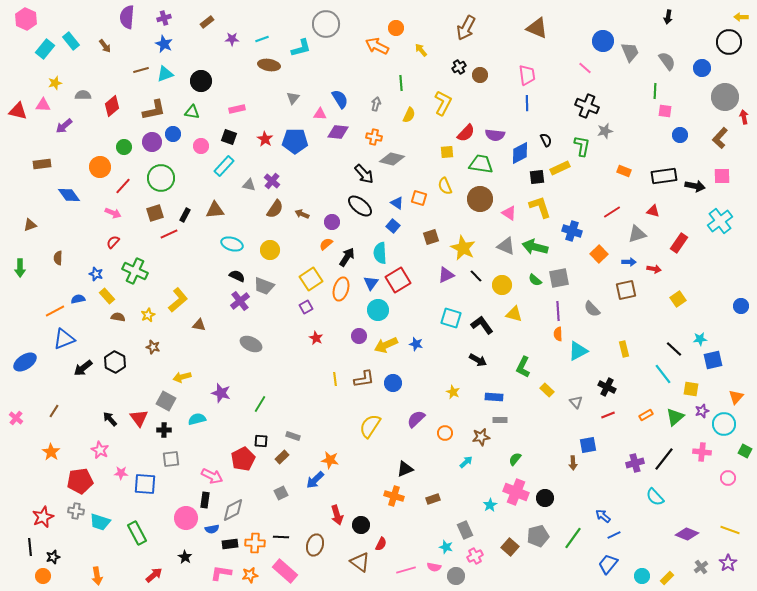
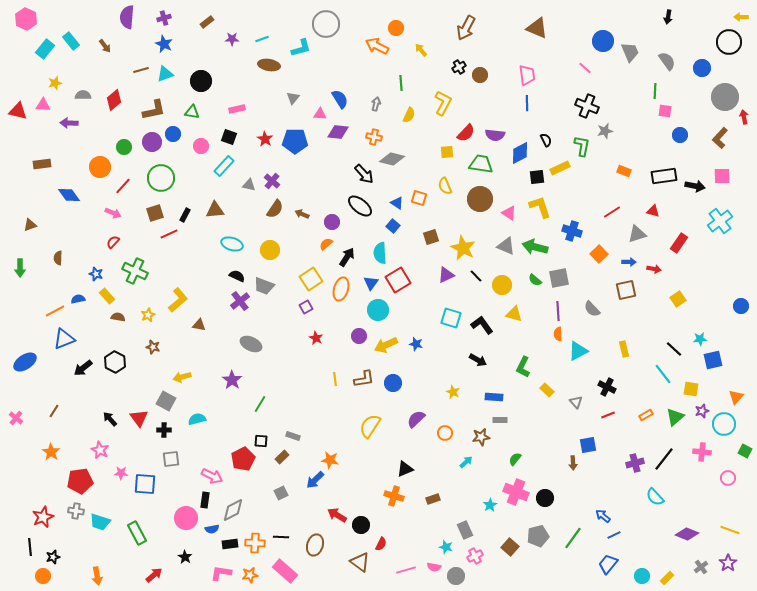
red diamond at (112, 106): moved 2 px right, 6 px up
purple arrow at (64, 126): moved 5 px right, 3 px up; rotated 42 degrees clockwise
purple star at (221, 393): moved 11 px right, 13 px up; rotated 18 degrees clockwise
red arrow at (337, 515): rotated 138 degrees clockwise
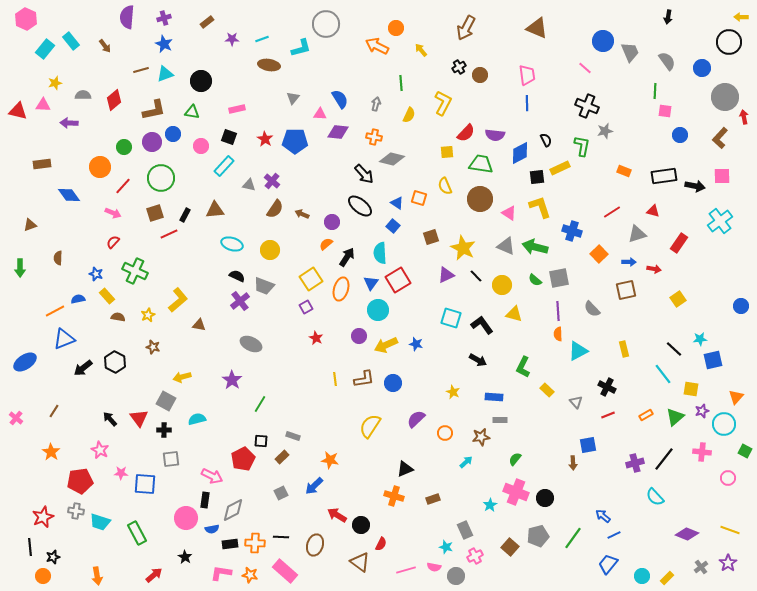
blue arrow at (315, 480): moved 1 px left, 6 px down
orange star at (250, 575): rotated 21 degrees clockwise
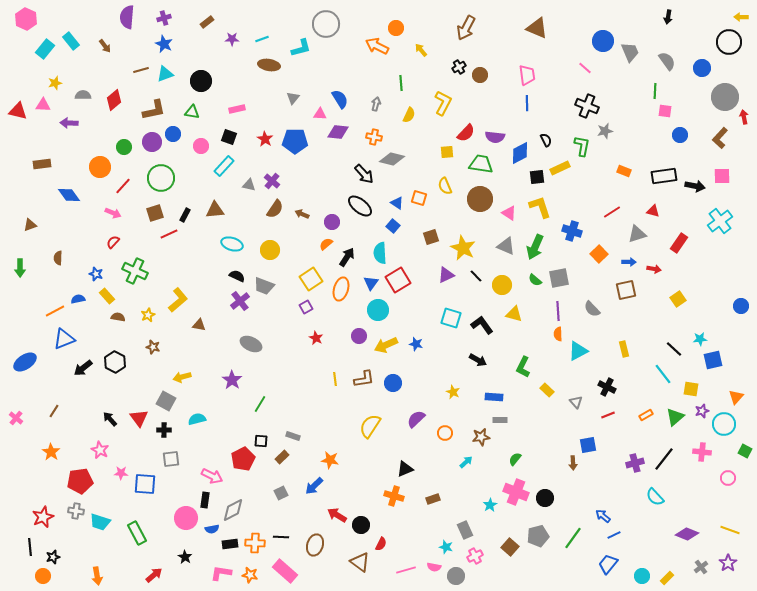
purple semicircle at (495, 135): moved 2 px down
green arrow at (535, 247): rotated 80 degrees counterclockwise
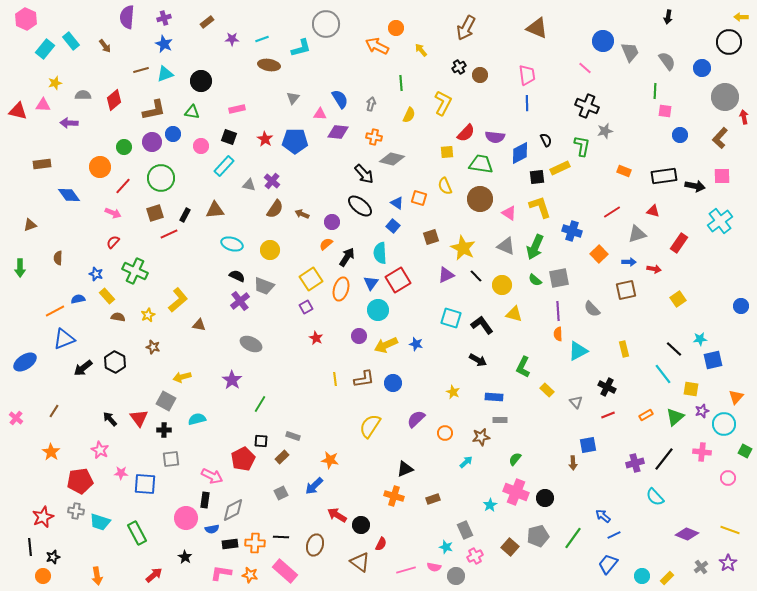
gray arrow at (376, 104): moved 5 px left
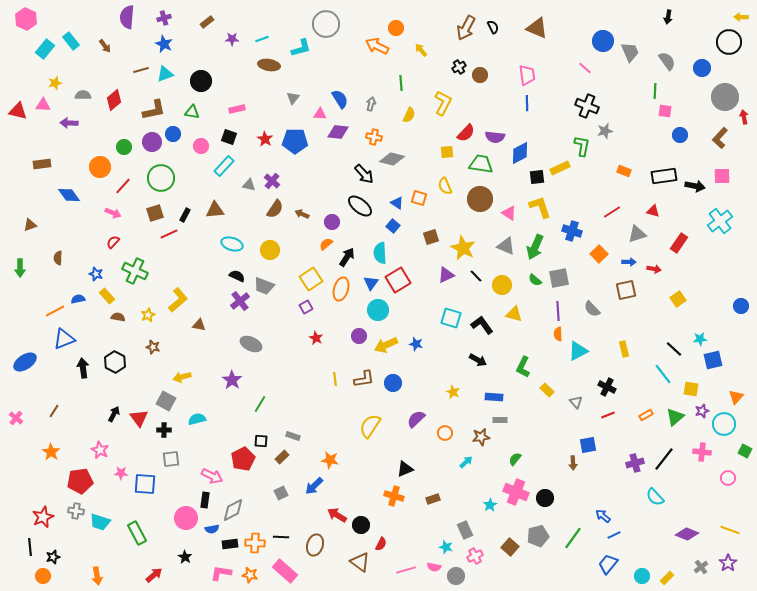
black semicircle at (546, 140): moved 53 px left, 113 px up
black arrow at (83, 368): rotated 120 degrees clockwise
black arrow at (110, 419): moved 4 px right, 5 px up; rotated 70 degrees clockwise
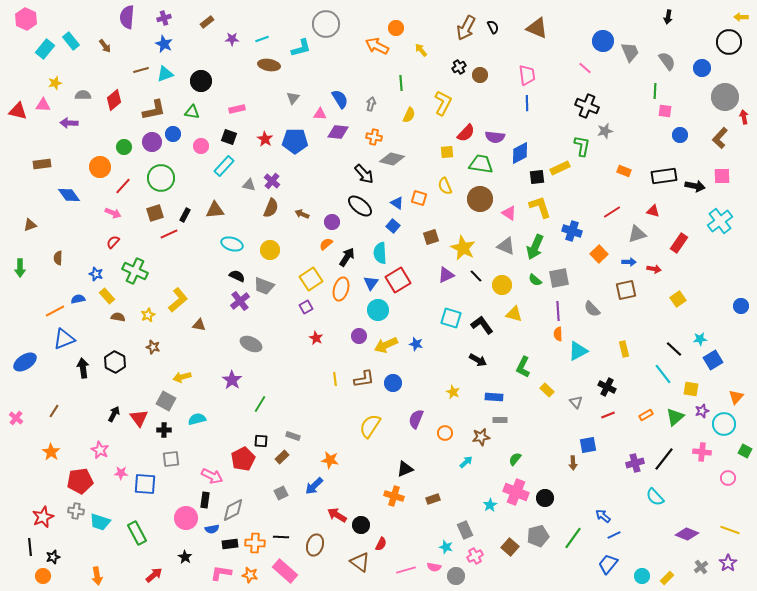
brown semicircle at (275, 209): moved 4 px left, 1 px up; rotated 12 degrees counterclockwise
blue square at (713, 360): rotated 18 degrees counterclockwise
purple semicircle at (416, 419): rotated 24 degrees counterclockwise
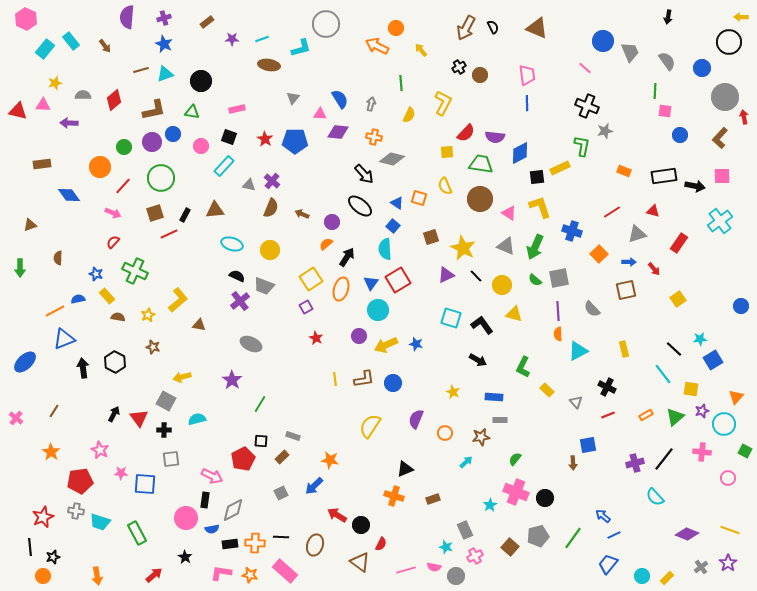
cyan semicircle at (380, 253): moved 5 px right, 4 px up
red arrow at (654, 269): rotated 40 degrees clockwise
blue ellipse at (25, 362): rotated 10 degrees counterclockwise
